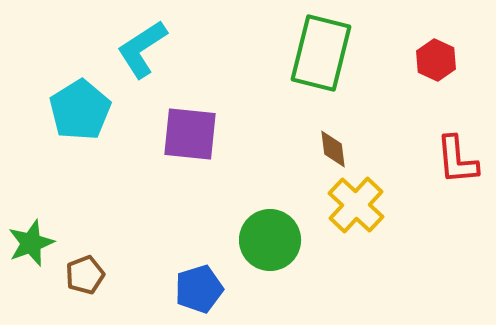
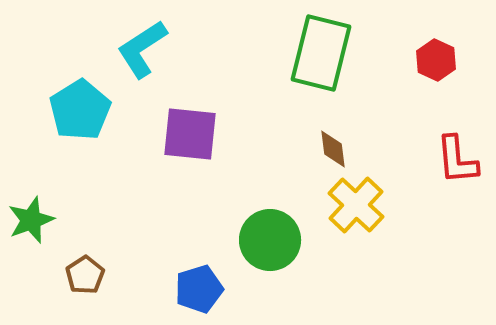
green star: moved 23 px up
brown pentagon: rotated 12 degrees counterclockwise
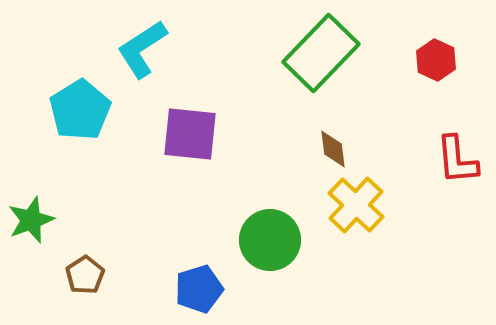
green rectangle: rotated 30 degrees clockwise
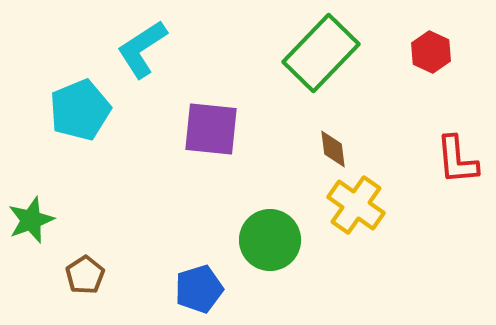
red hexagon: moved 5 px left, 8 px up
cyan pentagon: rotated 10 degrees clockwise
purple square: moved 21 px right, 5 px up
yellow cross: rotated 8 degrees counterclockwise
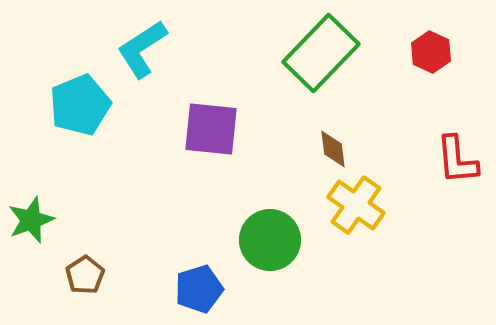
cyan pentagon: moved 5 px up
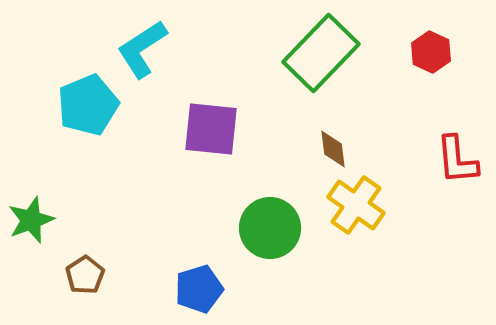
cyan pentagon: moved 8 px right
green circle: moved 12 px up
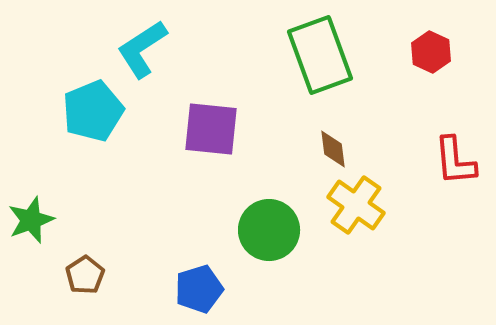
green rectangle: moved 1 px left, 2 px down; rotated 64 degrees counterclockwise
cyan pentagon: moved 5 px right, 6 px down
red L-shape: moved 2 px left, 1 px down
green circle: moved 1 px left, 2 px down
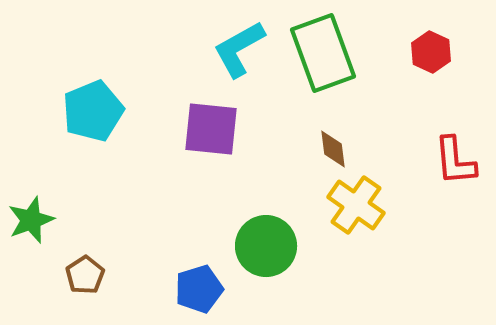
cyan L-shape: moved 97 px right; rotated 4 degrees clockwise
green rectangle: moved 3 px right, 2 px up
green circle: moved 3 px left, 16 px down
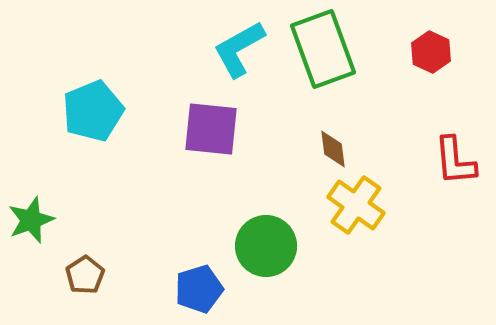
green rectangle: moved 4 px up
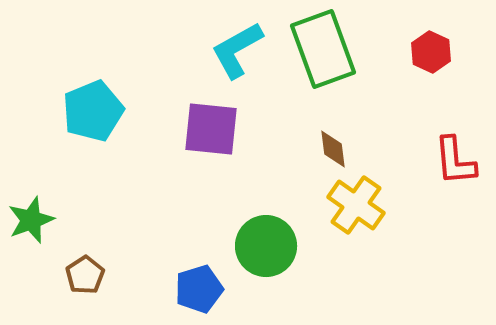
cyan L-shape: moved 2 px left, 1 px down
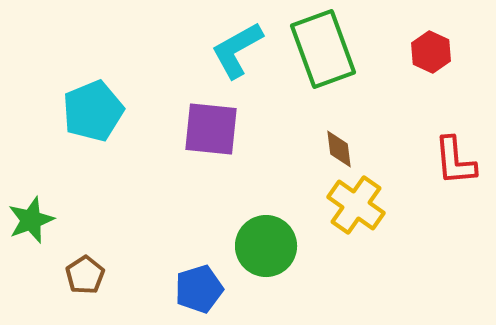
brown diamond: moved 6 px right
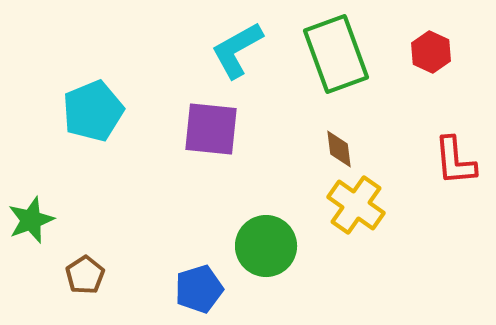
green rectangle: moved 13 px right, 5 px down
